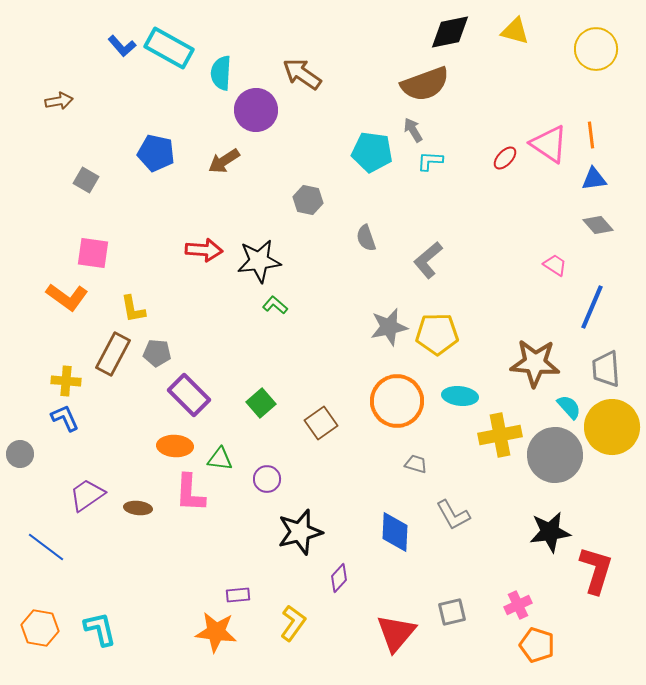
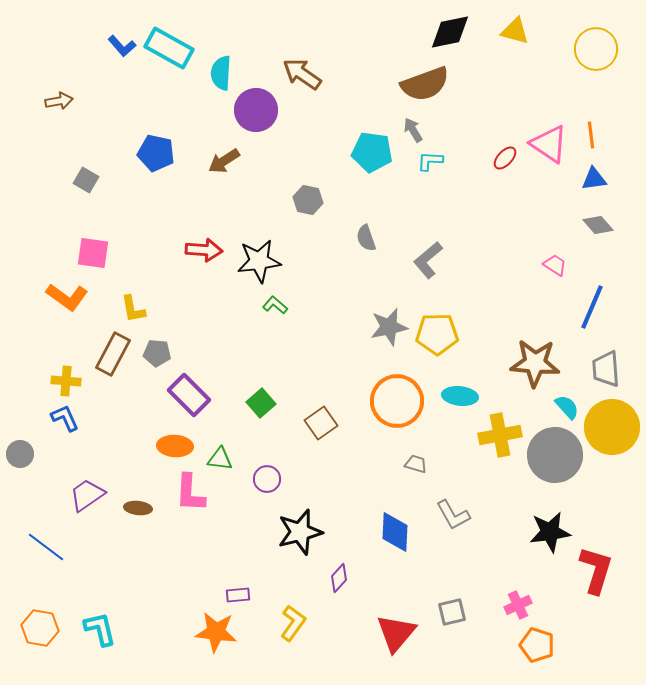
cyan semicircle at (569, 407): moved 2 px left
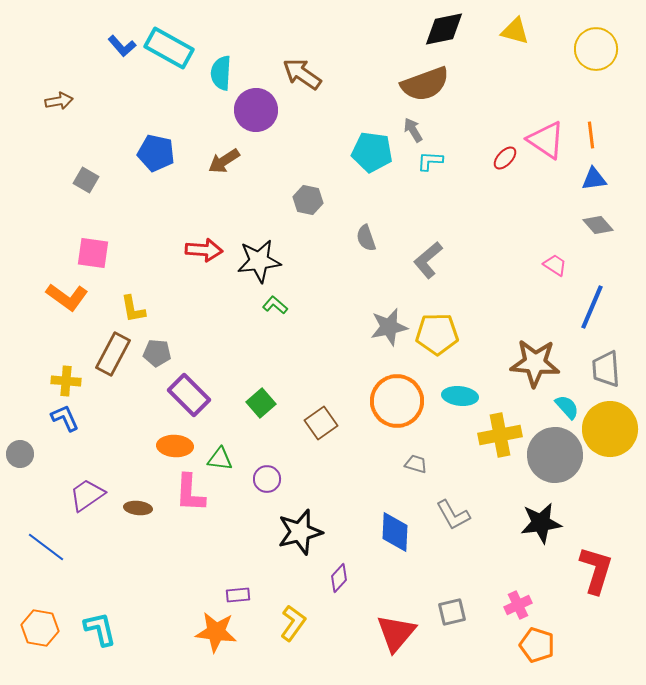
black diamond at (450, 32): moved 6 px left, 3 px up
pink triangle at (549, 144): moved 3 px left, 4 px up
yellow circle at (612, 427): moved 2 px left, 2 px down
black star at (550, 532): moved 9 px left, 9 px up
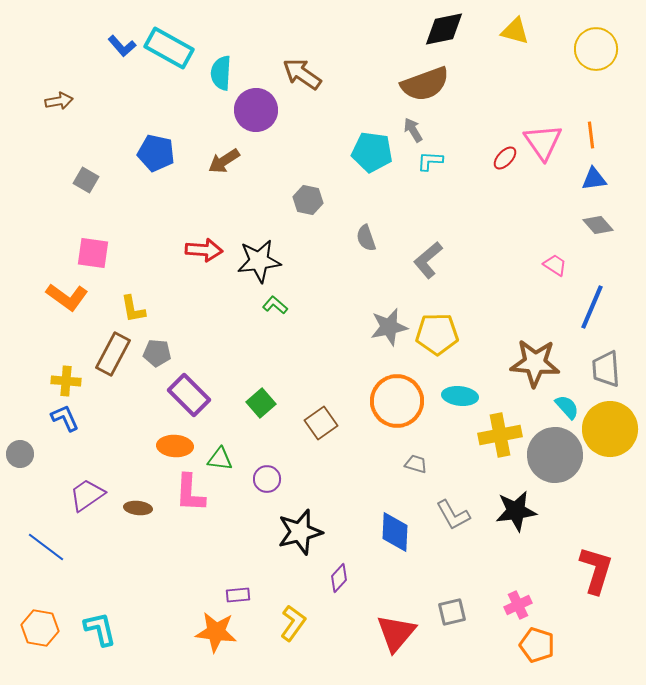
pink triangle at (546, 140): moved 3 px left, 2 px down; rotated 21 degrees clockwise
black star at (541, 523): moved 25 px left, 12 px up
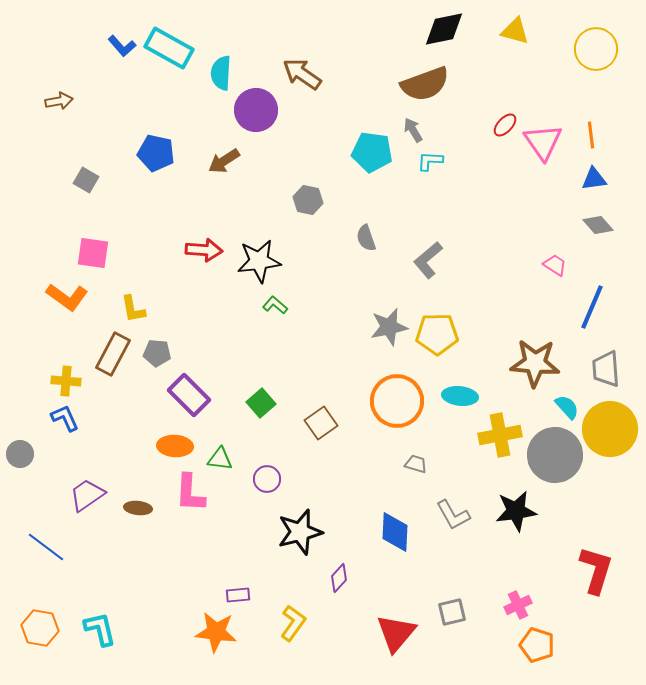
red ellipse at (505, 158): moved 33 px up
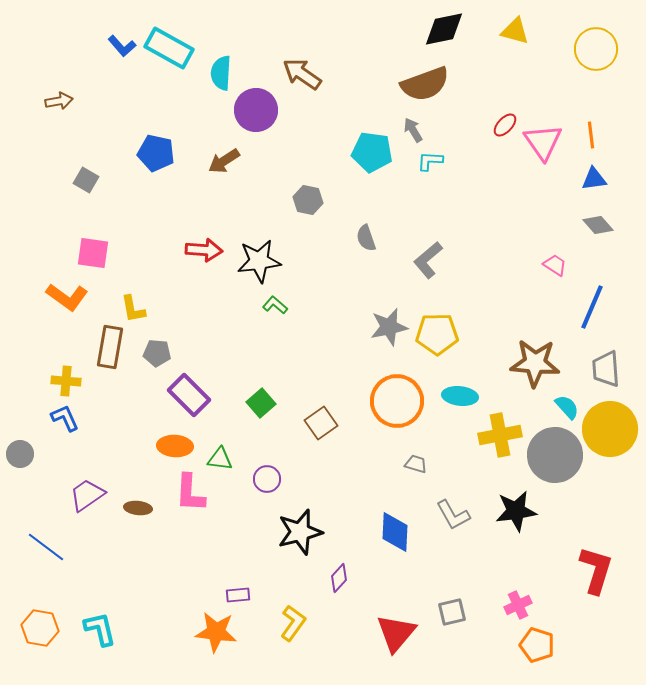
brown rectangle at (113, 354): moved 3 px left, 7 px up; rotated 18 degrees counterclockwise
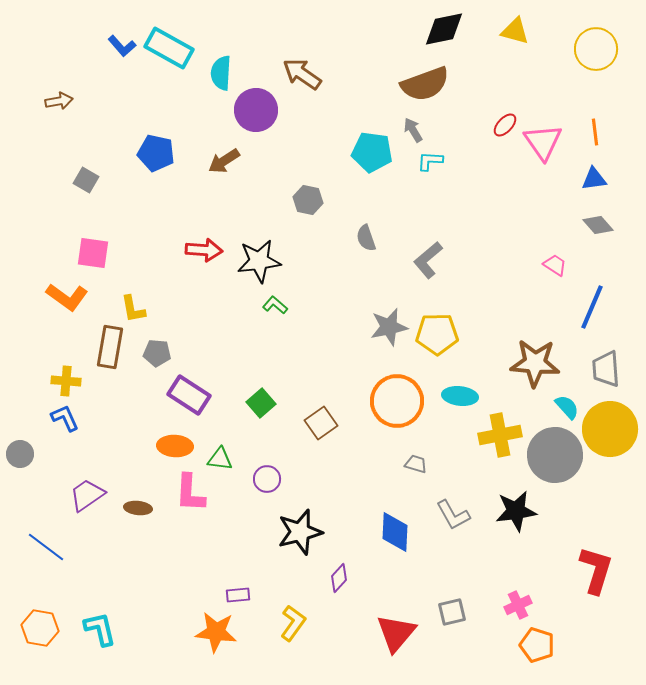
orange line at (591, 135): moved 4 px right, 3 px up
purple rectangle at (189, 395): rotated 12 degrees counterclockwise
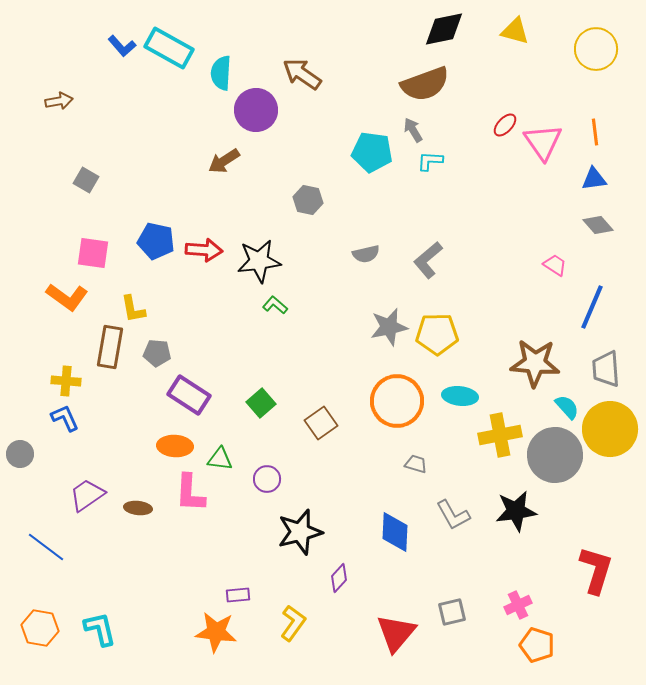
blue pentagon at (156, 153): moved 88 px down
gray semicircle at (366, 238): moved 16 px down; rotated 84 degrees counterclockwise
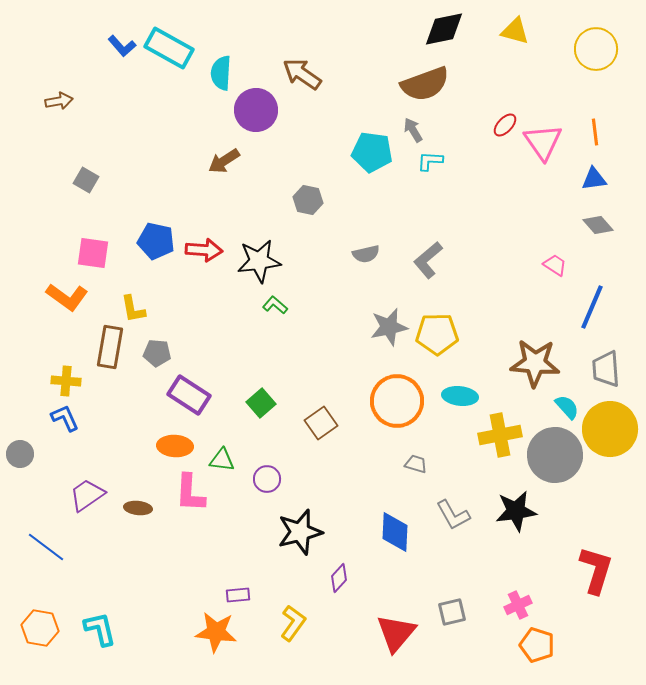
green triangle at (220, 459): moved 2 px right, 1 px down
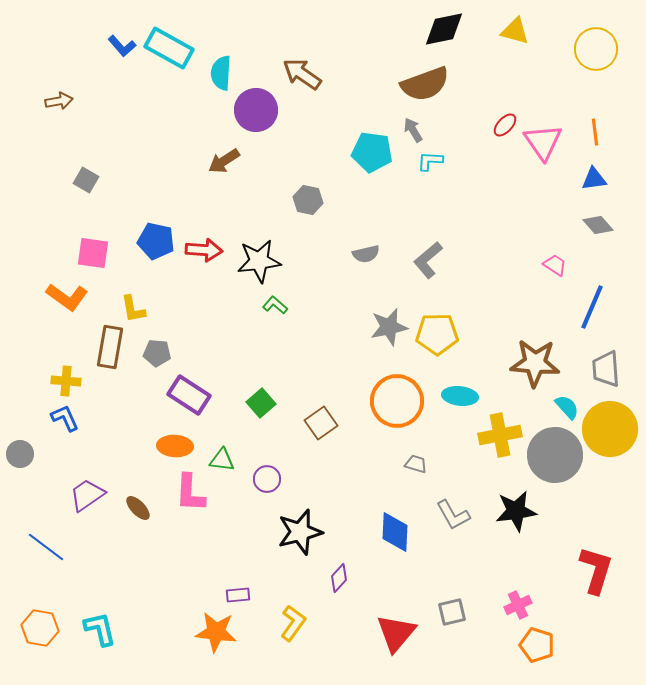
brown ellipse at (138, 508): rotated 40 degrees clockwise
